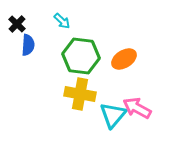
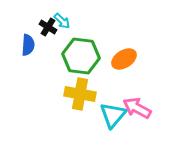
black cross: moved 31 px right, 3 px down; rotated 12 degrees counterclockwise
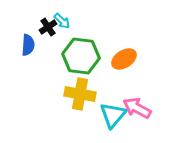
black cross: rotated 24 degrees clockwise
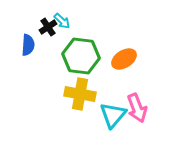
pink arrow: rotated 140 degrees counterclockwise
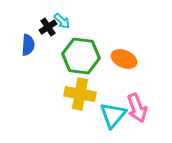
orange ellipse: rotated 55 degrees clockwise
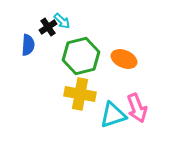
green hexagon: rotated 21 degrees counterclockwise
cyan triangle: rotated 32 degrees clockwise
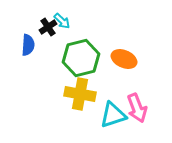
green hexagon: moved 2 px down
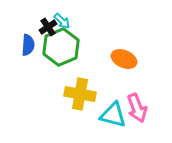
green hexagon: moved 20 px left, 11 px up; rotated 9 degrees counterclockwise
cyan triangle: rotated 32 degrees clockwise
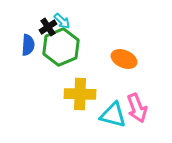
yellow cross: rotated 8 degrees counterclockwise
